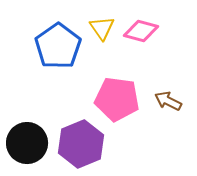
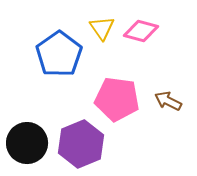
blue pentagon: moved 1 px right, 8 px down
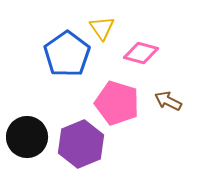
pink diamond: moved 22 px down
blue pentagon: moved 8 px right
pink pentagon: moved 4 px down; rotated 9 degrees clockwise
black circle: moved 6 px up
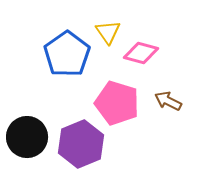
yellow triangle: moved 6 px right, 4 px down
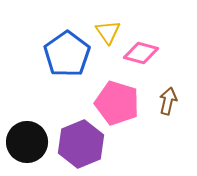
brown arrow: rotated 76 degrees clockwise
black circle: moved 5 px down
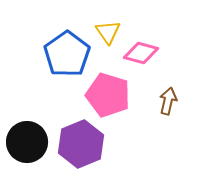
pink pentagon: moved 9 px left, 8 px up
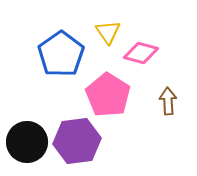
blue pentagon: moved 6 px left
pink pentagon: rotated 15 degrees clockwise
brown arrow: rotated 16 degrees counterclockwise
purple hexagon: moved 4 px left, 3 px up; rotated 15 degrees clockwise
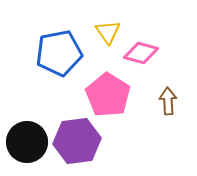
blue pentagon: moved 2 px left, 1 px up; rotated 24 degrees clockwise
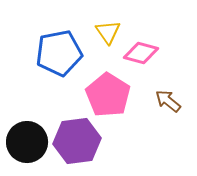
brown arrow: rotated 48 degrees counterclockwise
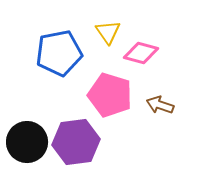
pink pentagon: moved 2 px right; rotated 15 degrees counterclockwise
brown arrow: moved 8 px left, 4 px down; rotated 20 degrees counterclockwise
purple hexagon: moved 1 px left, 1 px down
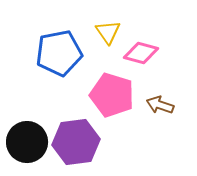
pink pentagon: moved 2 px right
